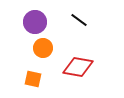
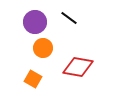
black line: moved 10 px left, 2 px up
orange square: rotated 18 degrees clockwise
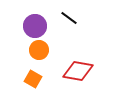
purple circle: moved 4 px down
orange circle: moved 4 px left, 2 px down
red diamond: moved 4 px down
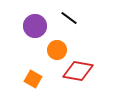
orange circle: moved 18 px right
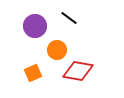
orange square: moved 6 px up; rotated 36 degrees clockwise
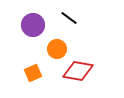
purple circle: moved 2 px left, 1 px up
orange circle: moved 1 px up
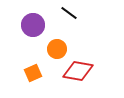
black line: moved 5 px up
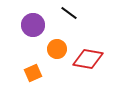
red diamond: moved 10 px right, 12 px up
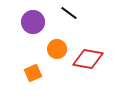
purple circle: moved 3 px up
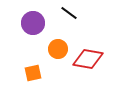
purple circle: moved 1 px down
orange circle: moved 1 px right
orange square: rotated 12 degrees clockwise
